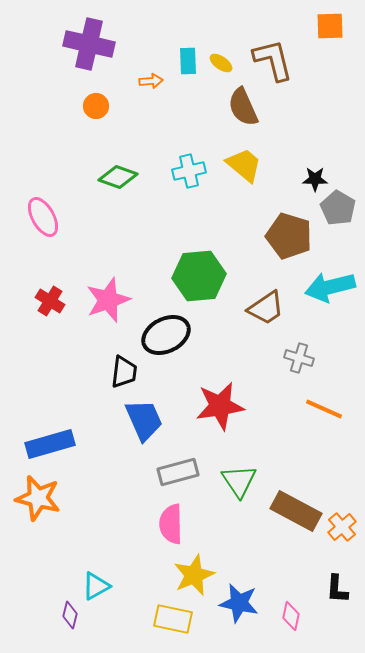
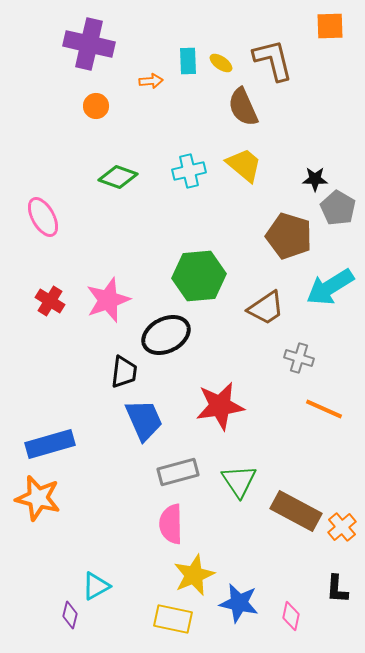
cyan arrow: rotated 18 degrees counterclockwise
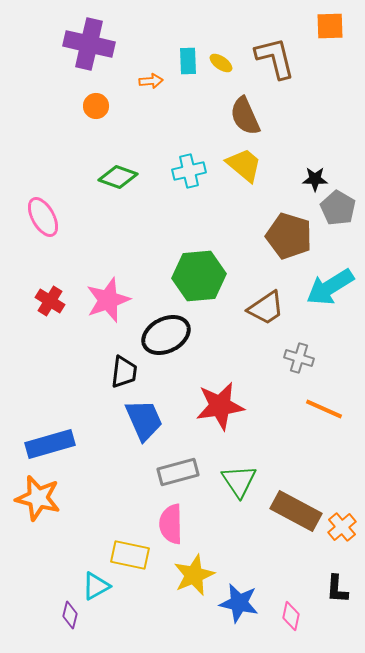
brown L-shape: moved 2 px right, 2 px up
brown semicircle: moved 2 px right, 9 px down
yellow rectangle: moved 43 px left, 64 px up
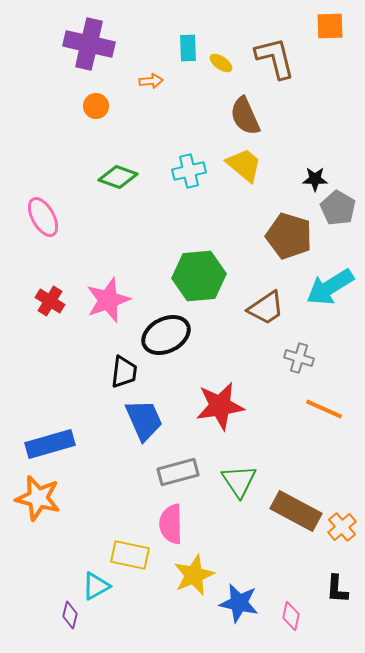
cyan rectangle: moved 13 px up
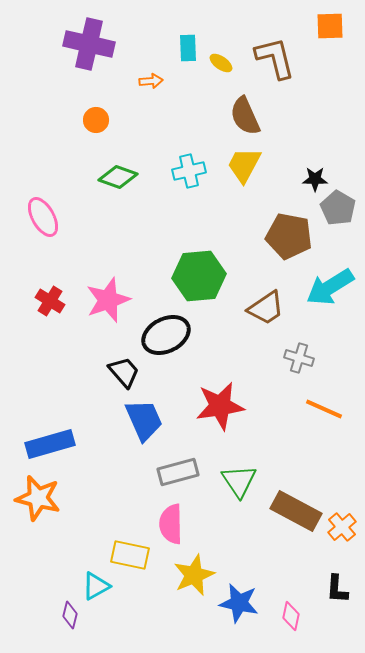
orange circle: moved 14 px down
yellow trapezoid: rotated 102 degrees counterclockwise
brown pentagon: rotated 6 degrees counterclockwise
black trapezoid: rotated 48 degrees counterclockwise
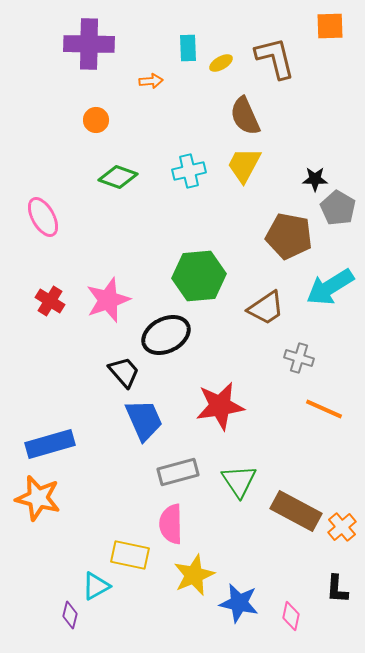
purple cross: rotated 12 degrees counterclockwise
yellow ellipse: rotated 65 degrees counterclockwise
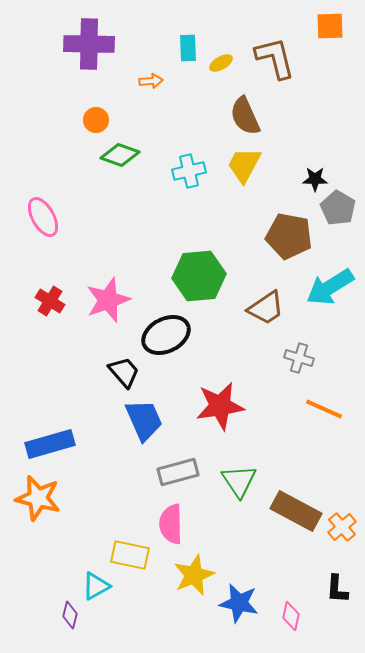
green diamond: moved 2 px right, 22 px up
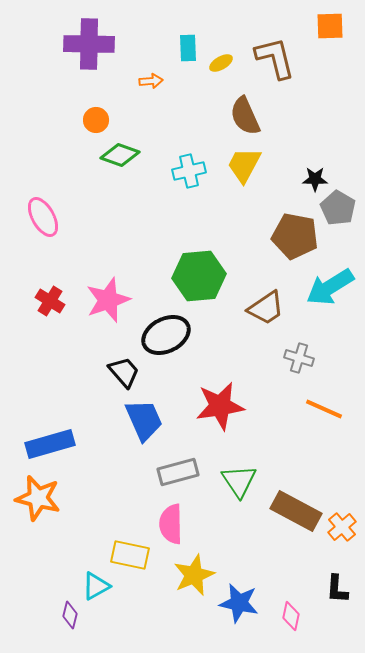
brown pentagon: moved 6 px right
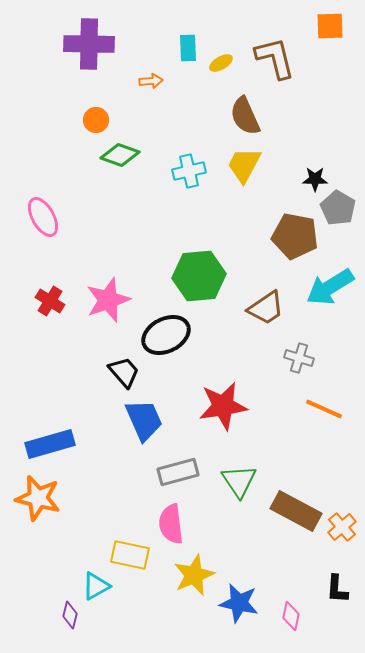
red star: moved 3 px right
pink semicircle: rotated 6 degrees counterclockwise
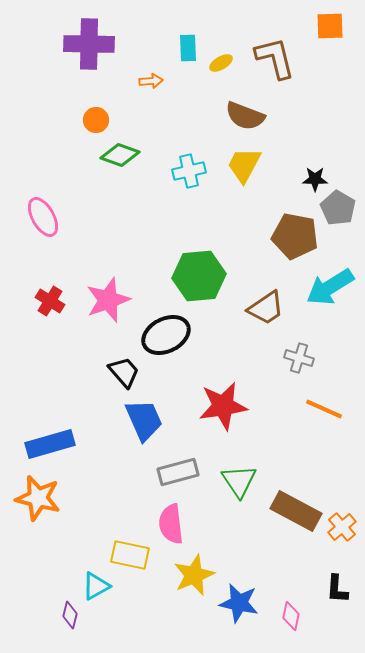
brown semicircle: rotated 45 degrees counterclockwise
